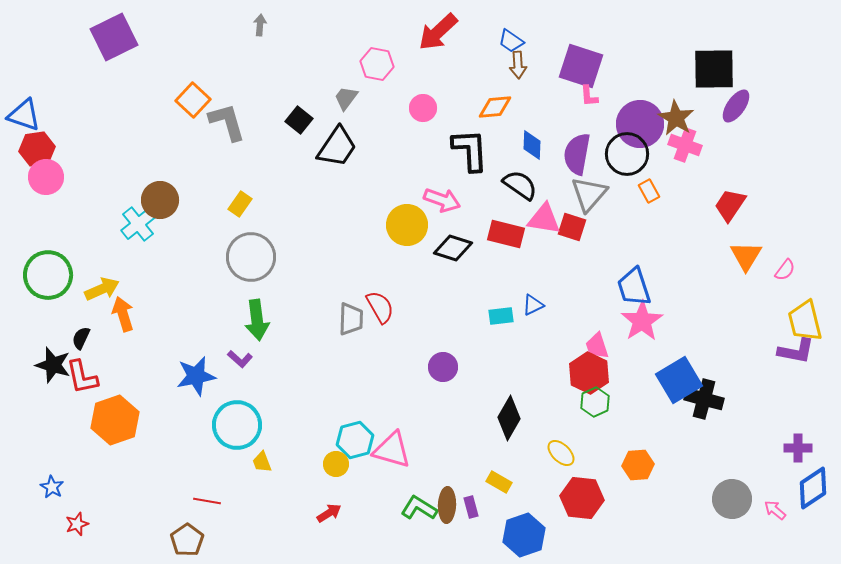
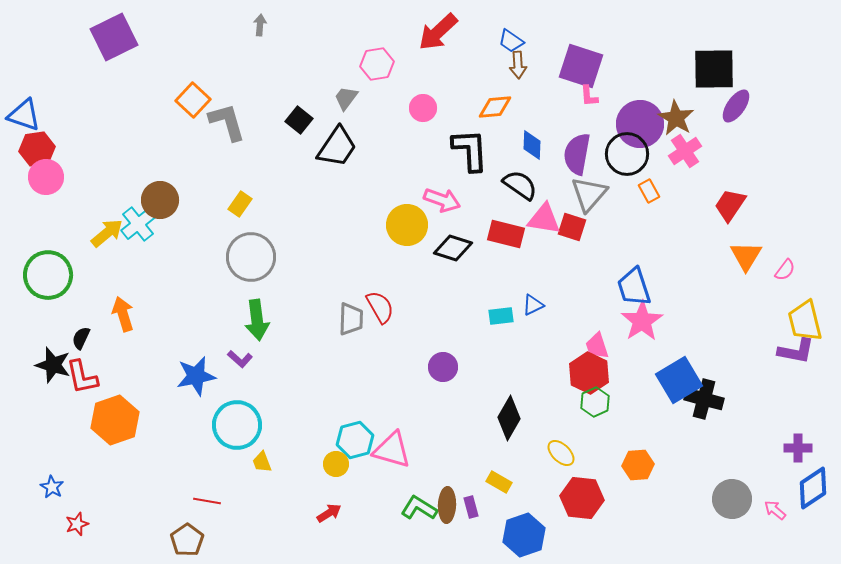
pink hexagon at (377, 64): rotated 20 degrees counterclockwise
pink cross at (685, 145): moved 6 px down; rotated 36 degrees clockwise
yellow arrow at (102, 289): moved 5 px right, 56 px up; rotated 16 degrees counterclockwise
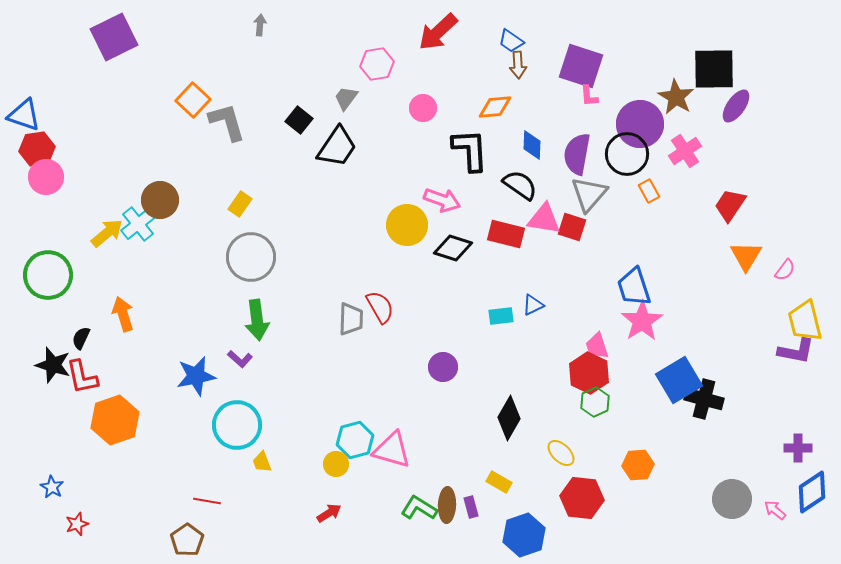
brown star at (676, 118): moved 21 px up
blue diamond at (813, 488): moved 1 px left, 4 px down
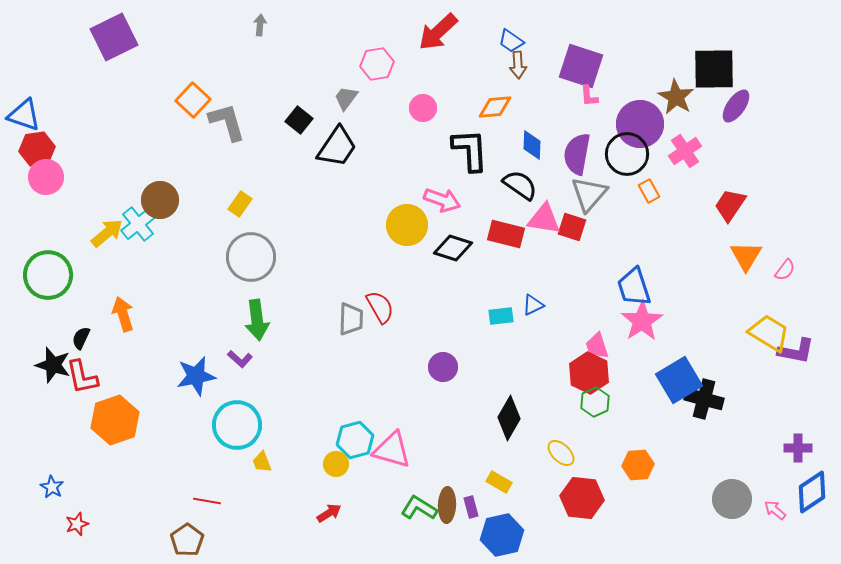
yellow trapezoid at (805, 321): moved 36 px left, 12 px down; rotated 135 degrees clockwise
blue hexagon at (524, 535): moved 22 px left; rotated 6 degrees clockwise
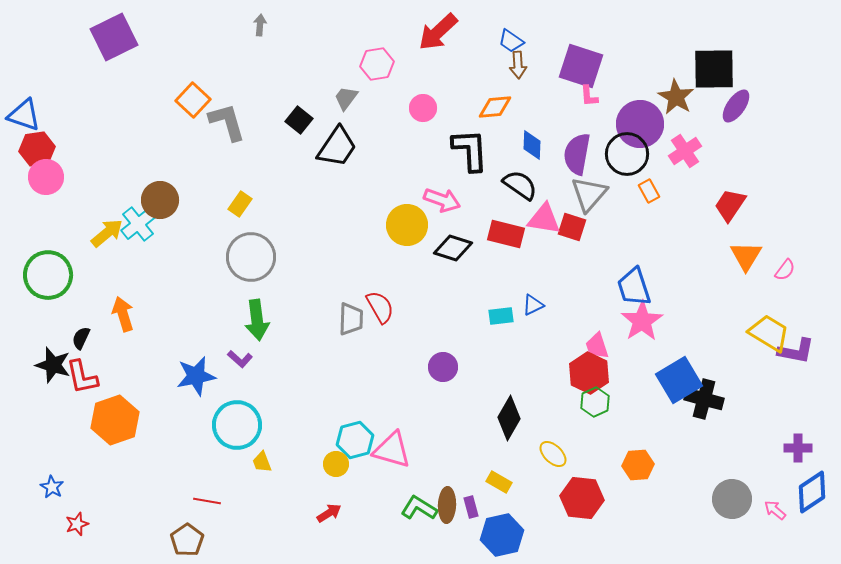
yellow ellipse at (561, 453): moved 8 px left, 1 px down
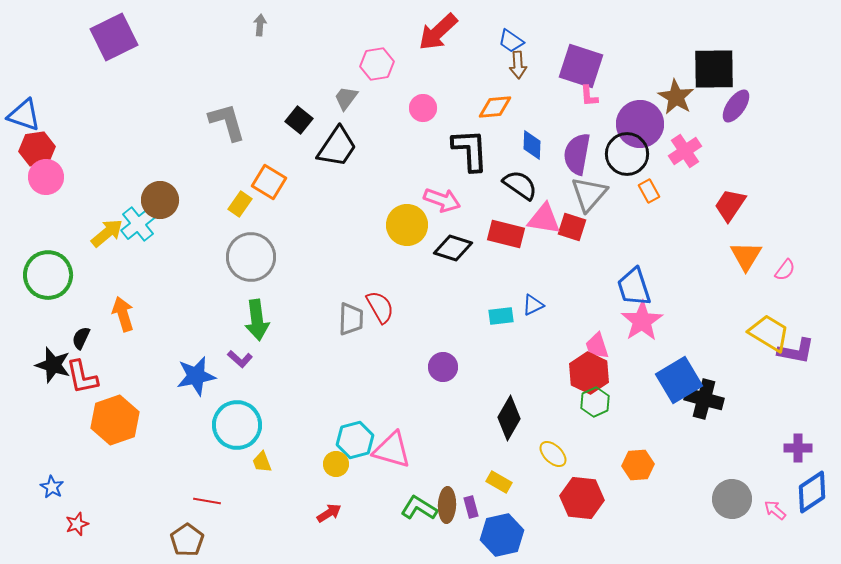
orange square at (193, 100): moved 76 px right, 82 px down; rotated 12 degrees counterclockwise
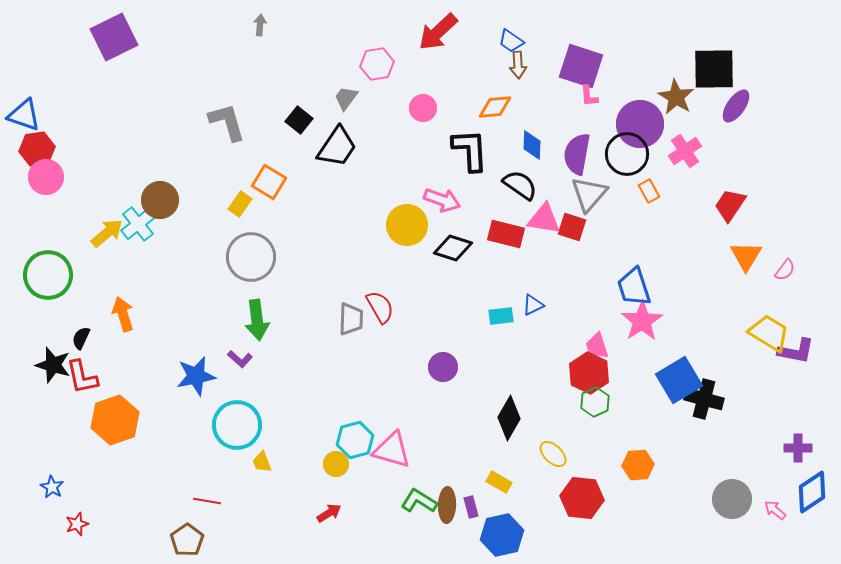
green L-shape at (419, 508): moved 7 px up
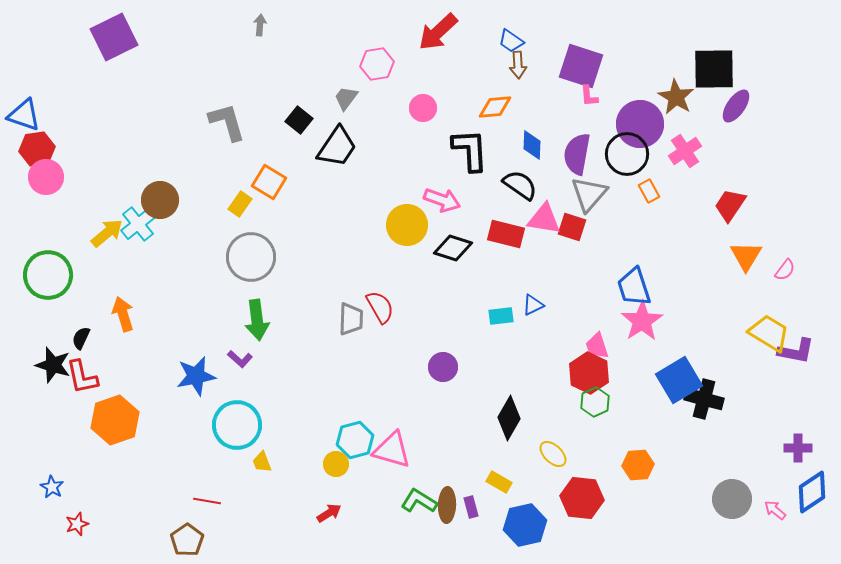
blue hexagon at (502, 535): moved 23 px right, 10 px up
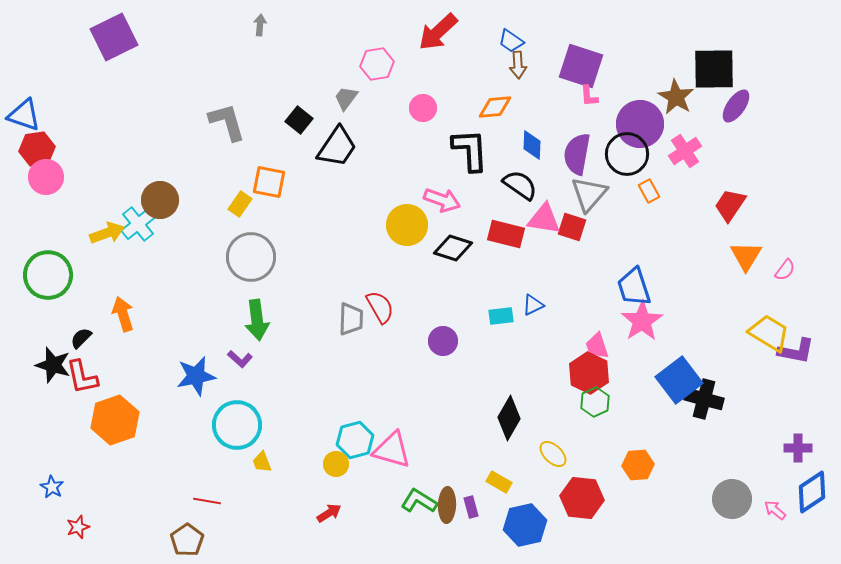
orange square at (269, 182): rotated 20 degrees counterclockwise
yellow arrow at (107, 233): rotated 20 degrees clockwise
black semicircle at (81, 338): rotated 20 degrees clockwise
purple circle at (443, 367): moved 26 px up
blue square at (679, 380): rotated 6 degrees counterclockwise
red star at (77, 524): moved 1 px right, 3 px down
